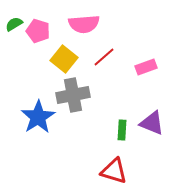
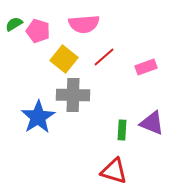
gray cross: rotated 12 degrees clockwise
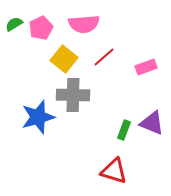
pink pentagon: moved 3 px right, 3 px up; rotated 30 degrees clockwise
blue star: rotated 16 degrees clockwise
green rectangle: moved 2 px right; rotated 18 degrees clockwise
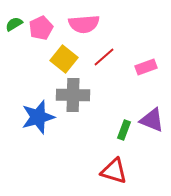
purple triangle: moved 3 px up
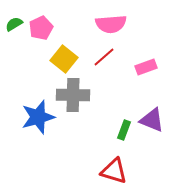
pink semicircle: moved 27 px right
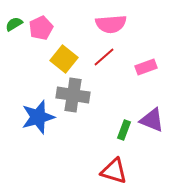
gray cross: rotated 8 degrees clockwise
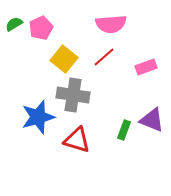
red triangle: moved 37 px left, 31 px up
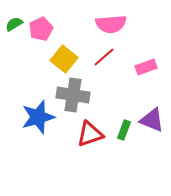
pink pentagon: moved 1 px down
red triangle: moved 13 px right, 6 px up; rotated 36 degrees counterclockwise
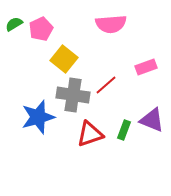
red line: moved 2 px right, 28 px down
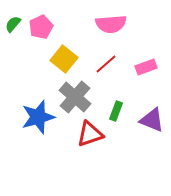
green semicircle: moved 1 px left; rotated 18 degrees counterclockwise
pink pentagon: moved 2 px up
red line: moved 21 px up
gray cross: moved 2 px right, 2 px down; rotated 32 degrees clockwise
green rectangle: moved 8 px left, 19 px up
